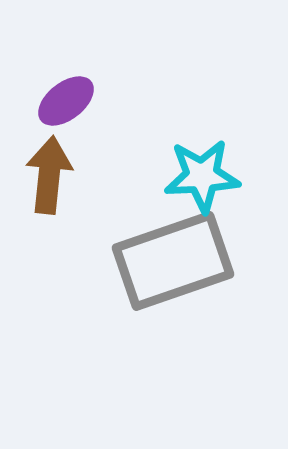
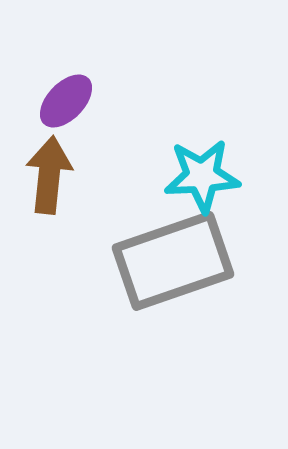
purple ellipse: rotated 8 degrees counterclockwise
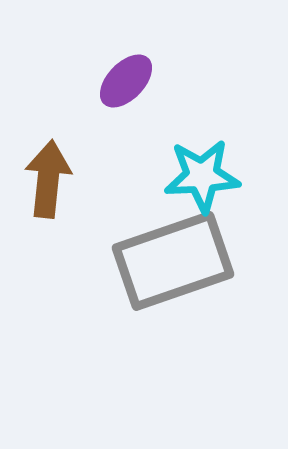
purple ellipse: moved 60 px right, 20 px up
brown arrow: moved 1 px left, 4 px down
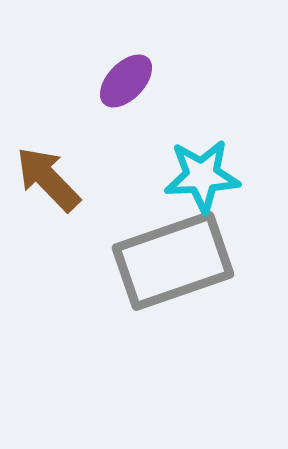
brown arrow: rotated 50 degrees counterclockwise
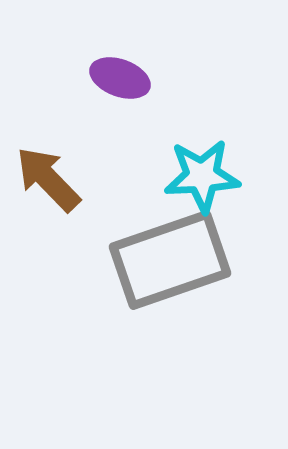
purple ellipse: moved 6 px left, 3 px up; rotated 66 degrees clockwise
gray rectangle: moved 3 px left, 1 px up
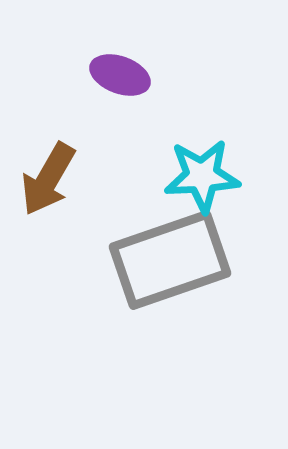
purple ellipse: moved 3 px up
brown arrow: rotated 106 degrees counterclockwise
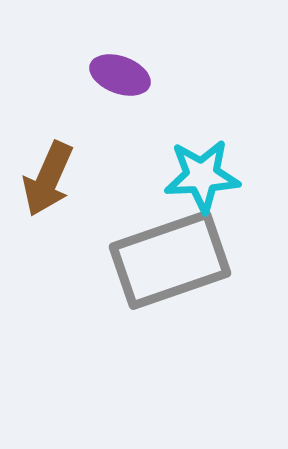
brown arrow: rotated 6 degrees counterclockwise
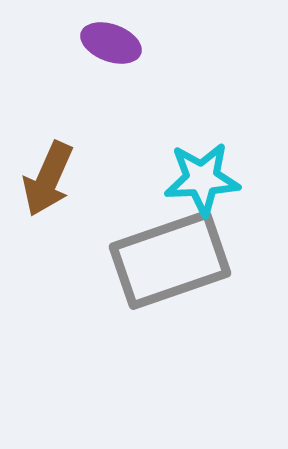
purple ellipse: moved 9 px left, 32 px up
cyan star: moved 3 px down
